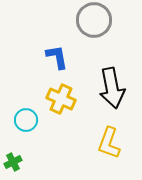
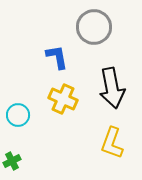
gray circle: moved 7 px down
yellow cross: moved 2 px right
cyan circle: moved 8 px left, 5 px up
yellow L-shape: moved 3 px right
green cross: moved 1 px left, 1 px up
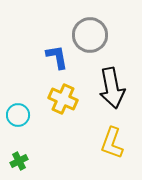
gray circle: moved 4 px left, 8 px down
green cross: moved 7 px right
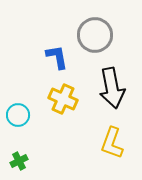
gray circle: moved 5 px right
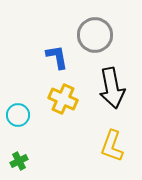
yellow L-shape: moved 3 px down
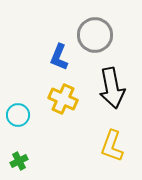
blue L-shape: moved 2 px right; rotated 148 degrees counterclockwise
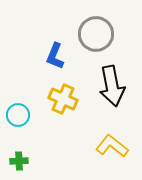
gray circle: moved 1 px right, 1 px up
blue L-shape: moved 4 px left, 1 px up
black arrow: moved 2 px up
yellow L-shape: rotated 108 degrees clockwise
green cross: rotated 24 degrees clockwise
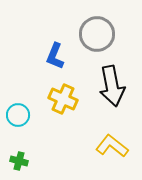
gray circle: moved 1 px right
green cross: rotated 18 degrees clockwise
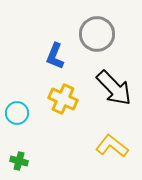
black arrow: moved 2 px right, 2 px down; rotated 33 degrees counterclockwise
cyan circle: moved 1 px left, 2 px up
